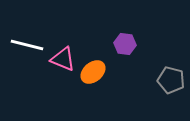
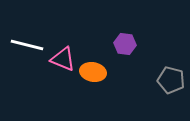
orange ellipse: rotated 50 degrees clockwise
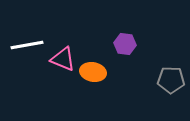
white line: rotated 24 degrees counterclockwise
gray pentagon: rotated 12 degrees counterclockwise
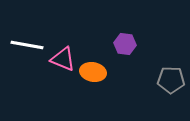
white line: rotated 20 degrees clockwise
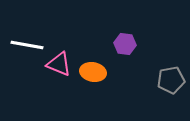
pink triangle: moved 4 px left, 5 px down
gray pentagon: rotated 12 degrees counterclockwise
